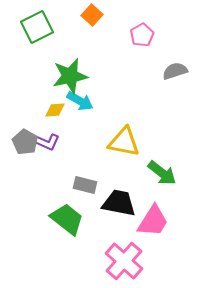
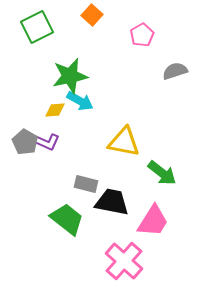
gray rectangle: moved 1 px right, 1 px up
black trapezoid: moved 7 px left, 1 px up
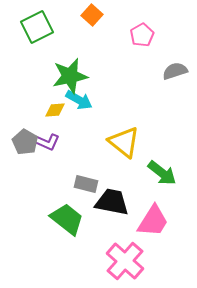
cyan arrow: moved 1 px left, 1 px up
yellow triangle: rotated 28 degrees clockwise
pink cross: moved 1 px right
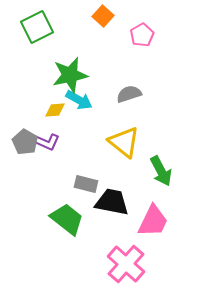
orange square: moved 11 px right, 1 px down
gray semicircle: moved 46 px left, 23 px down
green star: moved 1 px up
green arrow: moved 1 px left, 2 px up; rotated 24 degrees clockwise
pink trapezoid: rotated 6 degrees counterclockwise
pink cross: moved 1 px right, 3 px down
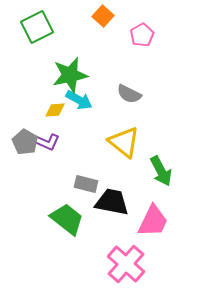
gray semicircle: rotated 135 degrees counterclockwise
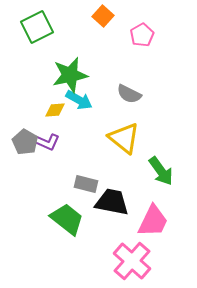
yellow triangle: moved 4 px up
green arrow: rotated 8 degrees counterclockwise
pink cross: moved 6 px right, 3 px up
